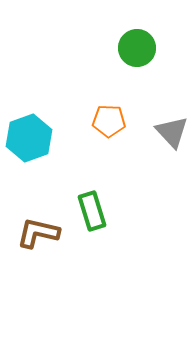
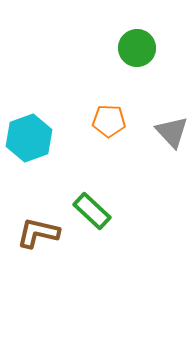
green rectangle: rotated 30 degrees counterclockwise
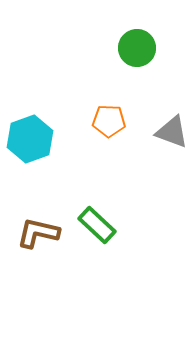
gray triangle: rotated 27 degrees counterclockwise
cyan hexagon: moved 1 px right, 1 px down
green rectangle: moved 5 px right, 14 px down
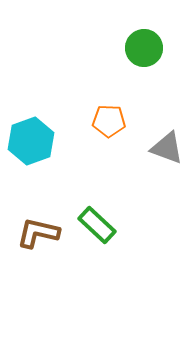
green circle: moved 7 px right
gray triangle: moved 5 px left, 16 px down
cyan hexagon: moved 1 px right, 2 px down
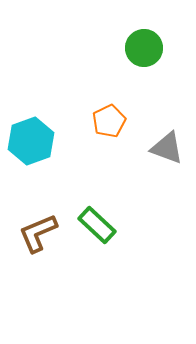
orange pentagon: rotated 28 degrees counterclockwise
brown L-shape: rotated 36 degrees counterclockwise
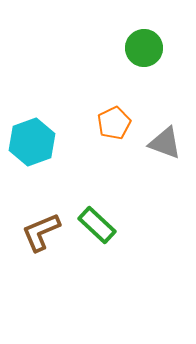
orange pentagon: moved 5 px right, 2 px down
cyan hexagon: moved 1 px right, 1 px down
gray triangle: moved 2 px left, 5 px up
brown L-shape: moved 3 px right, 1 px up
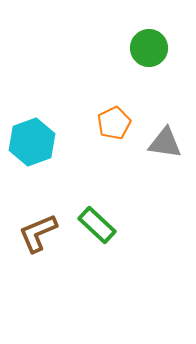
green circle: moved 5 px right
gray triangle: rotated 12 degrees counterclockwise
brown L-shape: moved 3 px left, 1 px down
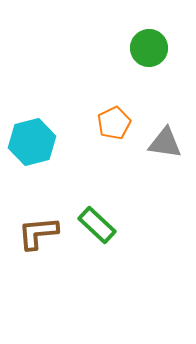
cyan hexagon: rotated 6 degrees clockwise
brown L-shape: rotated 18 degrees clockwise
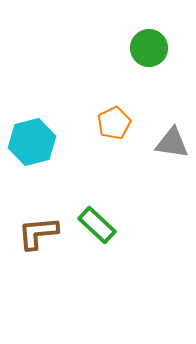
gray triangle: moved 7 px right
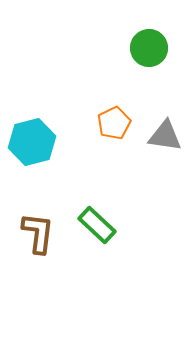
gray triangle: moved 7 px left, 7 px up
brown L-shape: rotated 102 degrees clockwise
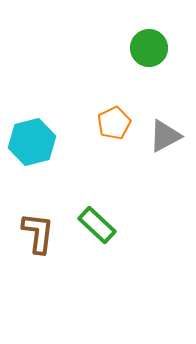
gray triangle: rotated 36 degrees counterclockwise
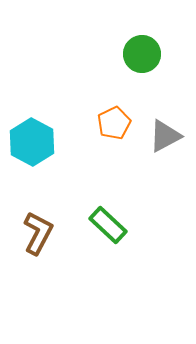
green circle: moved 7 px left, 6 px down
cyan hexagon: rotated 18 degrees counterclockwise
green rectangle: moved 11 px right
brown L-shape: rotated 21 degrees clockwise
